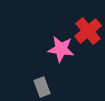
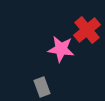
red cross: moved 1 px left, 1 px up
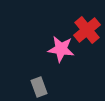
gray rectangle: moved 3 px left
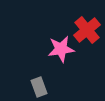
pink star: rotated 16 degrees counterclockwise
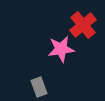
red cross: moved 4 px left, 5 px up
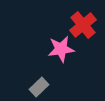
gray rectangle: rotated 66 degrees clockwise
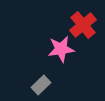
gray rectangle: moved 2 px right, 2 px up
